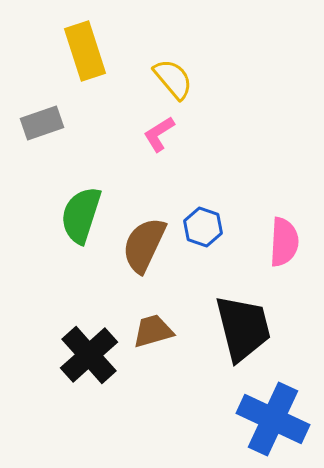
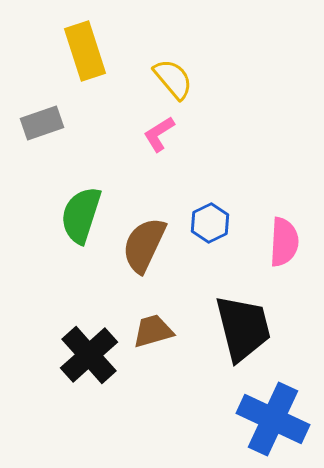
blue hexagon: moved 7 px right, 4 px up; rotated 15 degrees clockwise
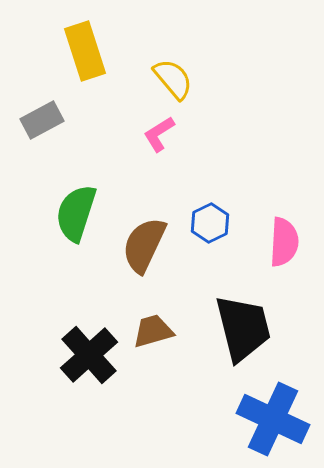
gray rectangle: moved 3 px up; rotated 9 degrees counterclockwise
green semicircle: moved 5 px left, 2 px up
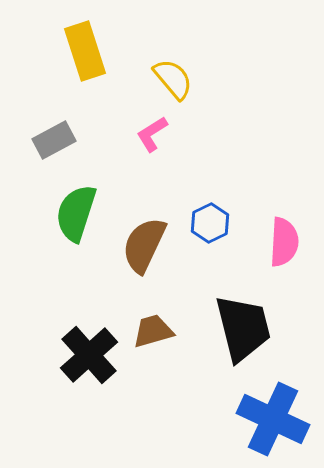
gray rectangle: moved 12 px right, 20 px down
pink L-shape: moved 7 px left
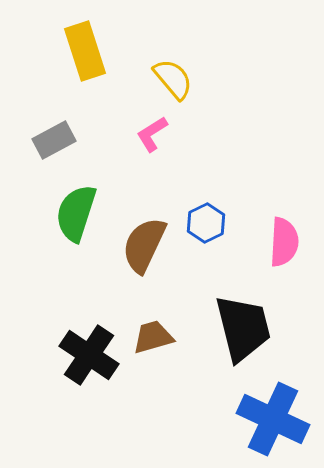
blue hexagon: moved 4 px left
brown trapezoid: moved 6 px down
black cross: rotated 14 degrees counterclockwise
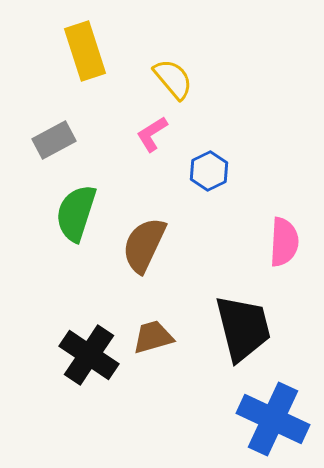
blue hexagon: moved 3 px right, 52 px up
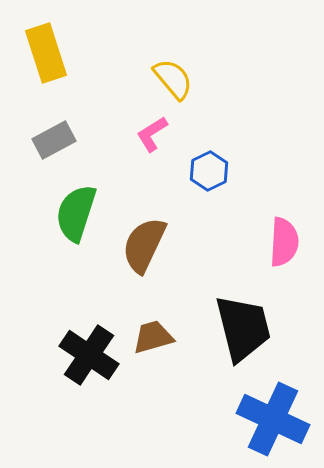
yellow rectangle: moved 39 px left, 2 px down
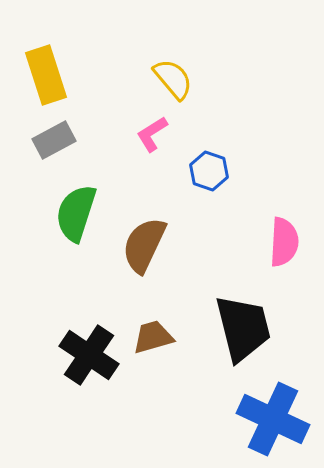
yellow rectangle: moved 22 px down
blue hexagon: rotated 15 degrees counterclockwise
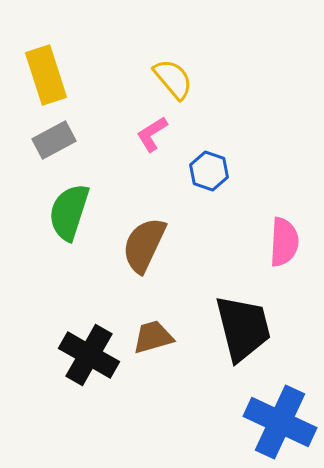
green semicircle: moved 7 px left, 1 px up
black cross: rotated 4 degrees counterclockwise
blue cross: moved 7 px right, 3 px down
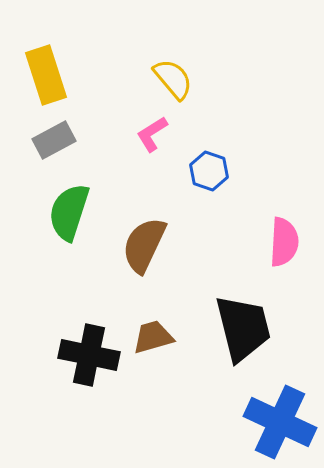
black cross: rotated 18 degrees counterclockwise
